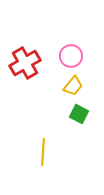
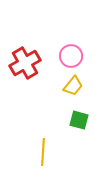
green square: moved 6 px down; rotated 12 degrees counterclockwise
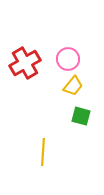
pink circle: moved 3 px left, 3 px down
green square: moved 2 px right, 4 px up
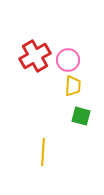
pink circle: moved 1 px down
red cross: moved 10 px right, 7 px up
yellow trapezoid: rotated 35 degrees counterclockwise
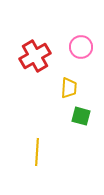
pink circle: moved 13 px right, 13 px up
yellow trapezoid: moved 4 px left, 2 px down
yellow line: moved 6 px left
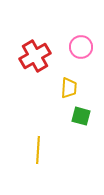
yellow line: moved 1 px right, 2 px up
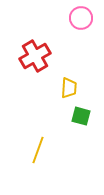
pink circle: moved 29 px up
yellow line: rotated 16 degrees clockwise
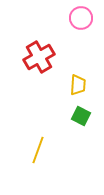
red cross: moved 4 px right, 1 px down
yellow trapezoid: moved 9 px right, 3 px up
green square: rotated 12 degrees clockwise
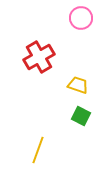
yellow trapezoid: rotated 75 degrees counterclockwise
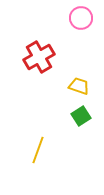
yellow trapezoid: moved 1 px right, 1 px down
green square: rotated 30 degrees clockwise
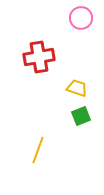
red cross: rotated 20 degrees clockwise
yellow trapezoid: moved 2 px left, 2 px down
green square: rotated 12 degrees clockwise
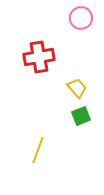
yellow trapezoid: rotated 30 degrees clockwise
